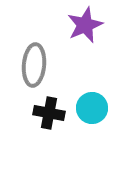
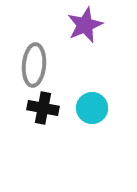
black cross: moved 6 px left, 5 px up
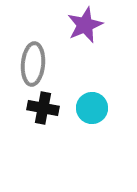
gray ellipse: moved 1 px left, 1 px up
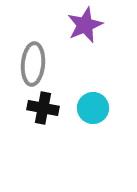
cyan circle: moved 1 px right
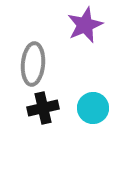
black cross: rotated 24 degrees counterclockwise
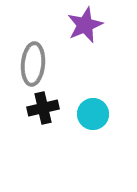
cyan circle: moved 6 px down
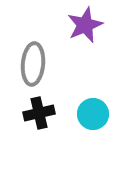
black cross: moved 4 px left, 5 px down
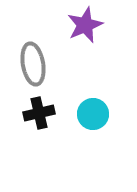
gray ellipse: rotated 15 degrees counterclockwise
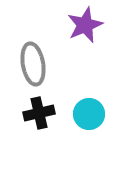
cyan circle: moved 4 px left
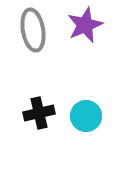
gray ellipse: moved 34 px up
cyan circle: moved 3 px left, 2 px down
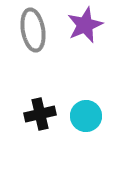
black cross: moved 1 px right, 1 px down
